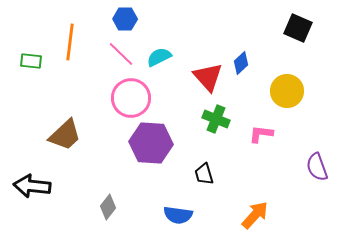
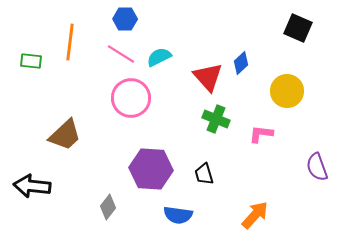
pink line: rotated 12 degrees counterclockwise
purple hexagon: moved 26 px down
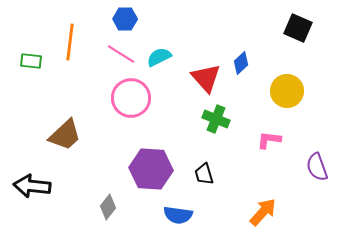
red triangle: moved 2 px left, 1 px down
pink L-shape: moved 8 px right, 6 px down
orange arrow: moved 8 px right, 3 px up
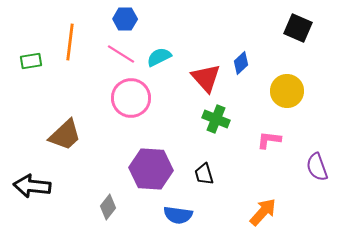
green rectangle: rotated 15 degrees counterclockwise
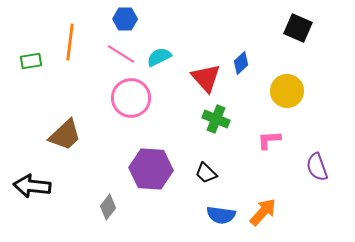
pink L-shape: rotated 10 degrees counterclockwise
black trapezoid: moved 2 px right, 1 px up; rotated 30 degrees counterclockwise
blue semicircle: moved 43 px right
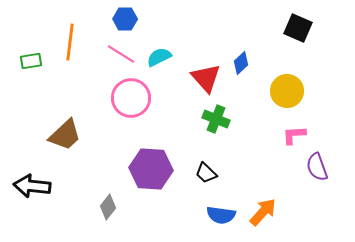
pink L-shape: moved 25 px right, 5 px up
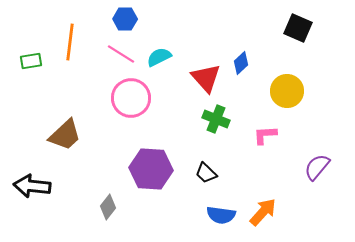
pink L-shape: moved 29 px left
purple semicircle: rotated 60 degrees clockwise
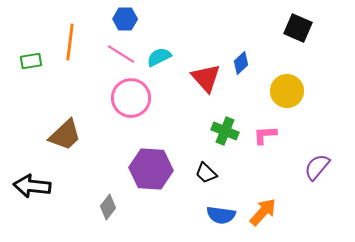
green cross: moved 9 px right, 12 px down
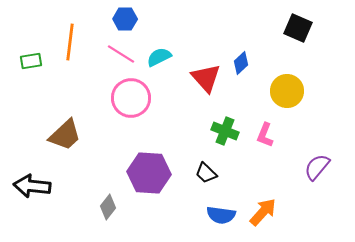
pink L-shape: rotated 65 degrees counterclockwise
purple hexagon: moved 2 px left, 4 px down
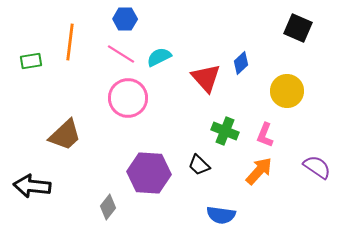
pink circle: moved 3 px left
purple semicircle: rotated 84 degrees clockwise
black trapezoid: moved 7 px left, 8 px up
orange arrow: moved 4 px left, 41 px up
